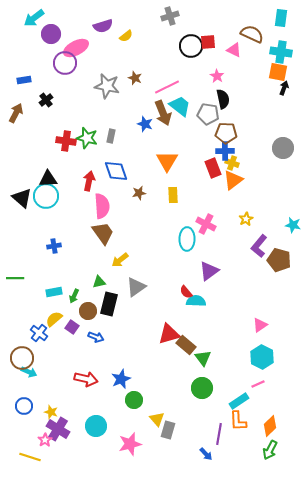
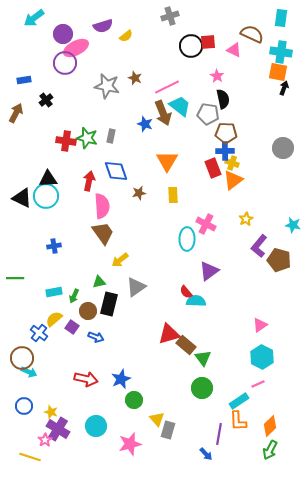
purple circle at (51, 34): moved 12 px right
black triangle at (22, 198): rotated 15 degrees counterclockwise
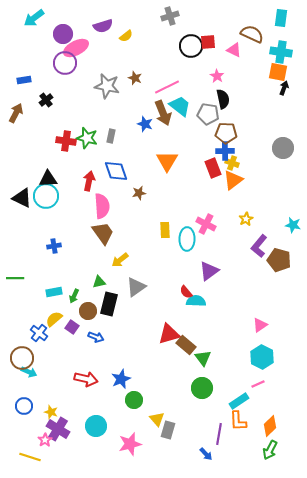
yellow rectangle at (173, 195): moved 8 px left, 35 px down
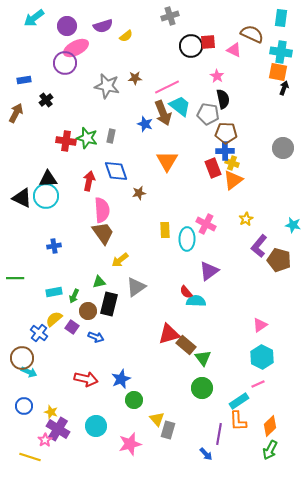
purple circle at (63, 34): moved 4 px right, 8 px up
brown star at (135, 78): rotated 24 degrees counterclockwise
pink semicircle at (102, 206): moved 4 px down
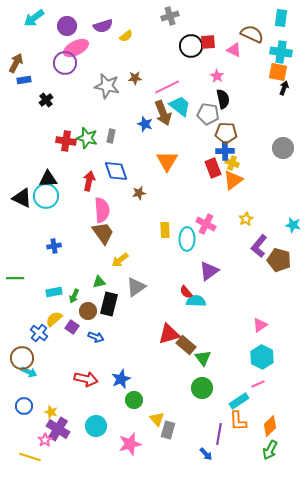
brown arrow at (16, 113): moved 50 px up
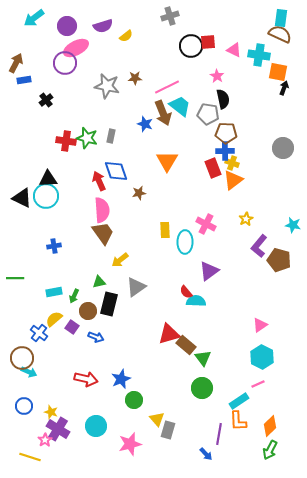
brown semicircle at (252, 34): moved 28 px right
cyan cross at (281, 52): moved 22 px left, 3 px down
red arrow at (89, 181): moved 10 px right; rotated 36 degrees counterclockwise
cyan ellipse at (187, 239): moved 2 px left, 3 px down
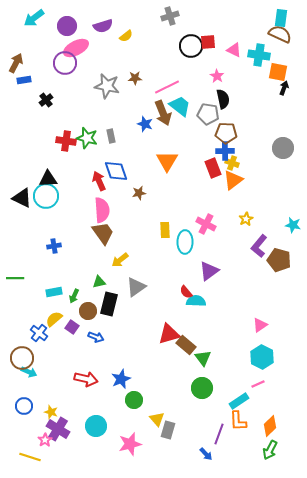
gray rectangle at (111, 136): rotated 24 degrees counterclockwise
purple line at (219, 434): rotated 10 degrees clockwise
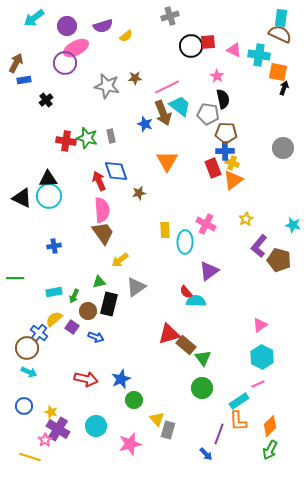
cyan circle at (46, 196): moved 3 px right
brown circle at (22, 358): moved 5 px right, 10 px up
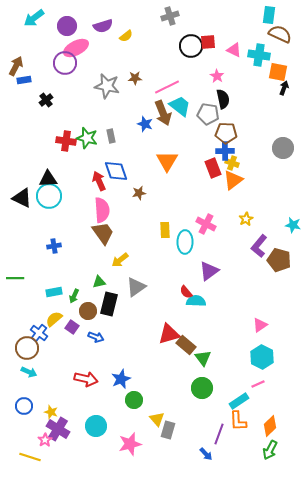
cyan rectangle at (281, 18): moved 12 px left, 3 px up
brown arrow at (16, 63): moved 3 px down
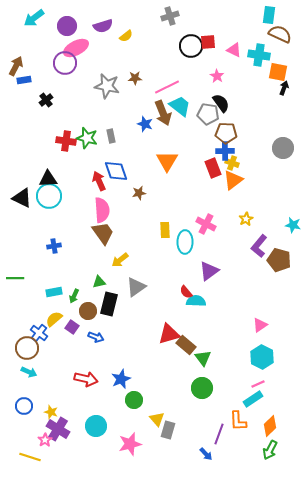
black semicircle at (223, 99): moved 2 px left, 4 px down; rotated 24 degrees counterclockwise
cyan rectangle at (239, 401): moved 14 px right, 2 px up
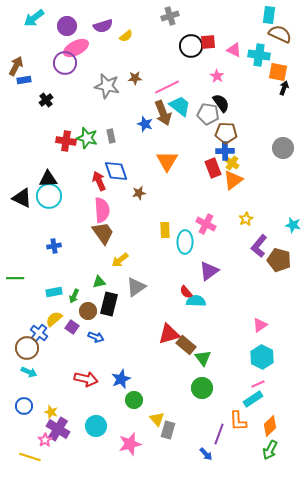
yellow cross at (232, 163): rotated 16 degrees clockwise
